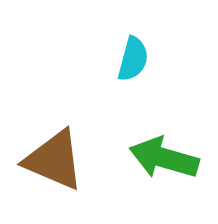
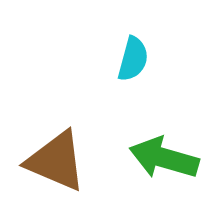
brown triangle: moved 2 px right, 1 px down
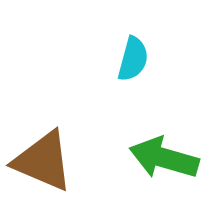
brown triangle: moved 13 px left
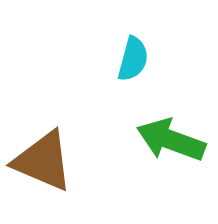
green arrow: moved 7 px right, 18 px up; rotated 4 degrees clockwise
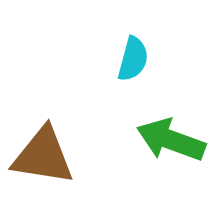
brown triangle: moved 5 px up; rotated 14 degrees counterclockwise
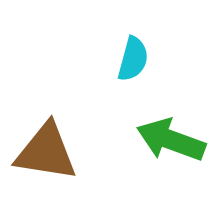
brown triangle: moved 3 px right, 4 px up
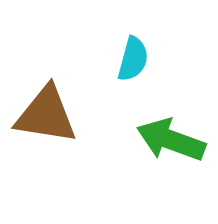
brown triangle: moved 37 px up
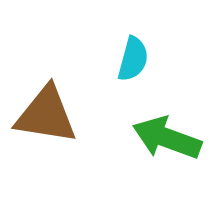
green arrow: moved 4 px left, 2 px up
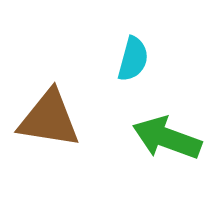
brown triangle: moved 3 px right, 4 px down
